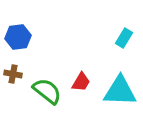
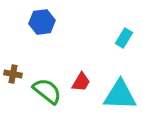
blue hexagon: moved 24 px right, 15 px up
cyan triangle: moved 4 px down
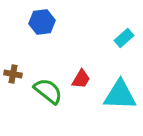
cyan rectangle: rotated 18 degrees clockwise
red trapezoid: moved 3 px up
green semicircle: moved 1 px right
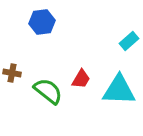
cyan rectangle: moved 5 px right, 3 px down
brown cross: moved 1 px left, 1 px up
cyan triangle: moved 1 px left, 5 px up
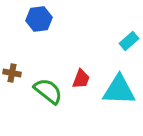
blue hexagon: moved 3 px left, 3 px up
red trapezoid: rotated 10 degrees counterclockwise
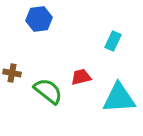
cyan rectangle: moved 16 px left; rotated 24 degrees counterclockwise
red trapezoid: moved 2 px up; rotated 125 degrees counterclockwise
cyan triangle: moved 8 px down; rotated 6 degrees counterclockwise
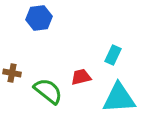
blue hexagon: moved 1 px up
cyan rectangle: moved 14 px down
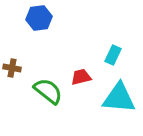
brown cross: moved 5 px up
cyan triangle: rotated 9 degrees clockwise
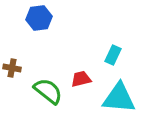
red trapezoid: moved 2 px down
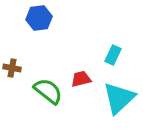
cyan triangle: rotated 48 degrees counterclockwise
